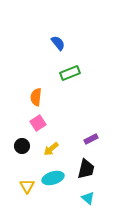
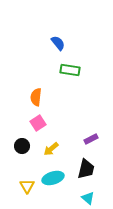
green rectangle: moved 3 px up; rotated 30 degrees clockwise
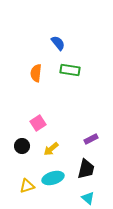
orange semicircle: moved 24 px up
yellow triangle: rotated 42 degrees clockwise
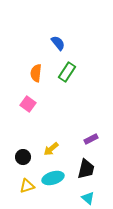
green rectangle: moved 3 px left, 2 px down; rotated 66 degrees counterclockwise
pink square: moved 10 px left, 19 px up; rotated 21 degrees counterclockwise
black circle: moved 1 px right, 11 px down
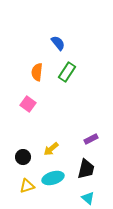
orange semicircle: moved 1 px right, 1 px up
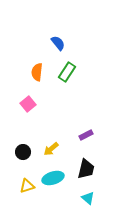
pink square: rotated 14 degrees clockwise
purple rectangle: moved 5 px left, 4 px up
black circle: moved 5 px up
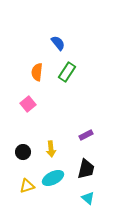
yellow arrow: rotated 56 degrees counterclockwise
cyan ellipse: rotated 10 degrees counterclockwise
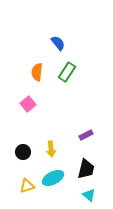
cyan triangle: moved 1 px right, 3 px up
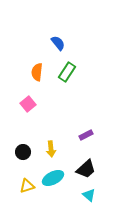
black trapezoid: rotated 35 degrees clockwise
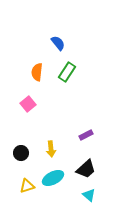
black circle: moved 2 px left, 1 px down
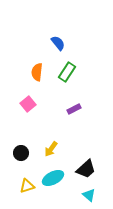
purple rectangle: moved 12 px left, 26 px up
yellow arrow: rotated 42 degrees clockwise
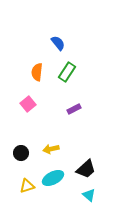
yellow arrow: rotated 42 degrees clockwise
